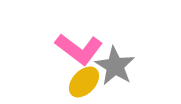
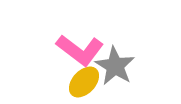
pink L-shape: moved 1 px right, 1 px down
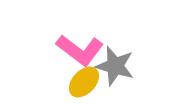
gray star: rotated 15 degrees counterclockwise
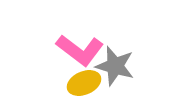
yellow ellipse: moved 1 px down; rotated 24 degrees clockwise
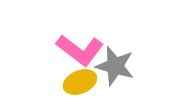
yellow ellipse: moved 4 px left, 1 px up
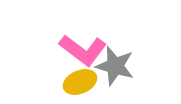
pink L-shape: moved 3 px right
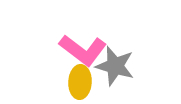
yellow ellipse: rotated 64 degrees counterclockwise
